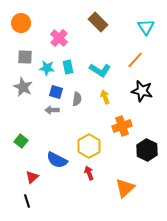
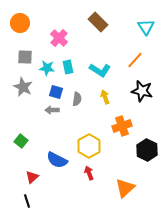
orange circle: moved 1 px left
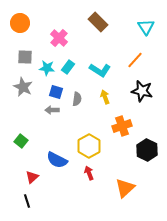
cyan rectangle: rotated 48 degrees clockwise
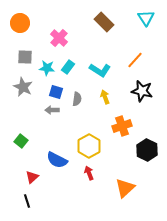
brown rectangle: moved 6 px right
cyan triangle: moved 9 px up
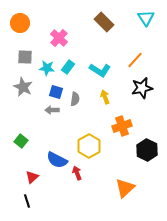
black star: moved 3 px up; rotated 25 degrees counterclockwise
gray semicircle: moved 2 px left
red arrow: moved 12 px left
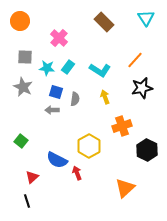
orange circle: moved 2 px up
